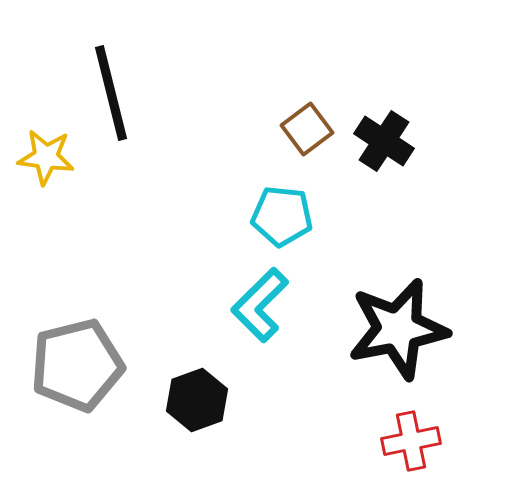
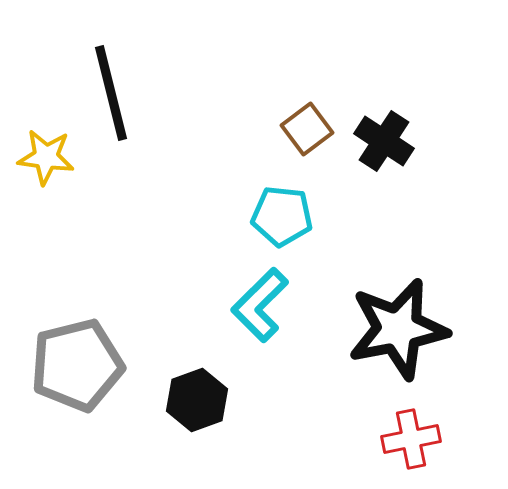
red cross: moved 2 px up
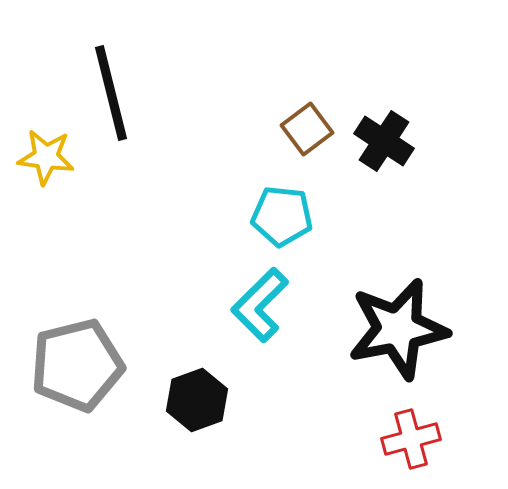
red cross: rotated 4 degrees counterclockwise
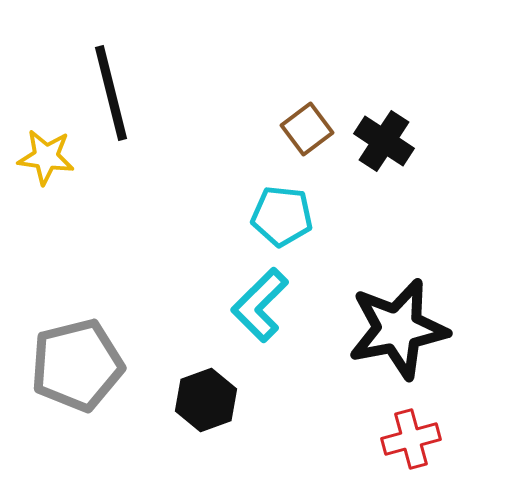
black hexagon: moved 9 px right
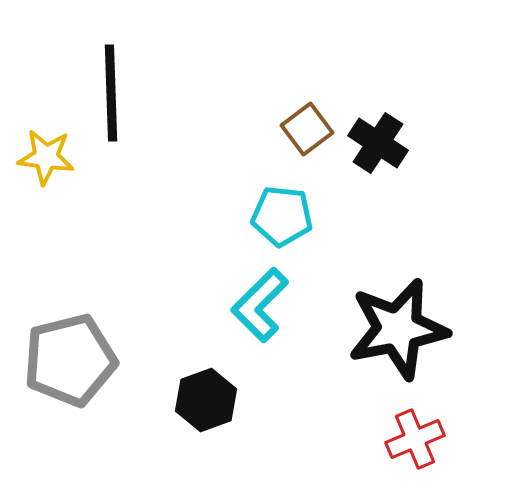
black line: rotated 12 degrees clockwise
black cross: moved 6 px left, 2 px down
gray pentagon: moved 7 px left, 5 px up
red cross: moved 4 px right; rotated 8 degrees counterclockwise
